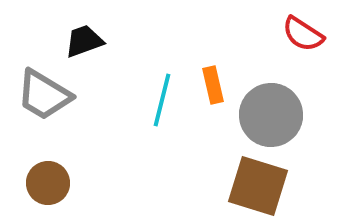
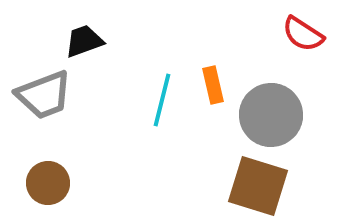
gray trapezoid: rotated 52 degrees counterclockwise
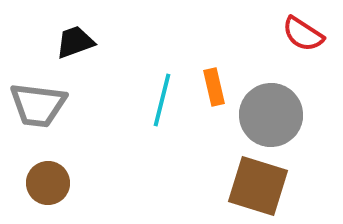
black trapezoid: moved 9 px left, 1 px down
orange rectangle: moved 1 px right, 2 px down
gray trapezoid: moved 6 px left, 10 px down; rotated 28 degrees clockwise
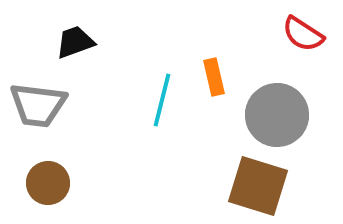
orange rectangle: moved 10 px up
gray circle: moved 6 px right
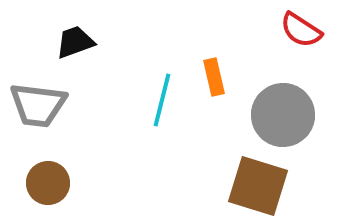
red semicircle: moved 2 px left, 4 px up
gray circle: moved 6 px right
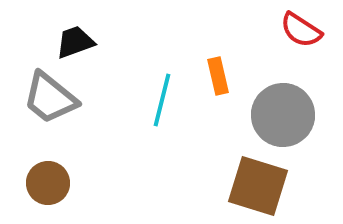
orange rectangle: moved 4 px right, 1 px up
gray trapezoid: moved 12 px right, 7 px up; rotated 32 degrees clockwise
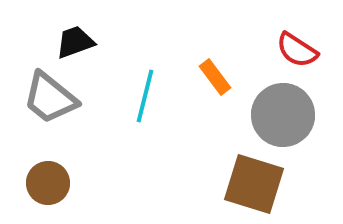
red semicircle: moved 4 px left, 20 px down
orange rectangle: moved 3 px left, 1 px down; rotated 24 degrees counterclockwise
cyan line: moved 17 px left, 4 px up
brown square: moved 4 px left, 2 px up
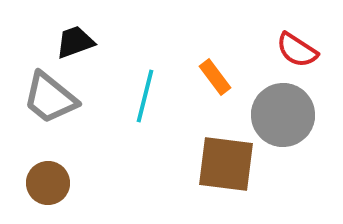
brown square: moved 28 px left, 20 px up; rotated 10 degrees counterclockwise
